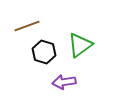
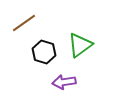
brown line: moved 3 px left, 3 px up; rotated 15 degrees counterclockwise
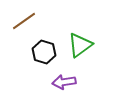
brown line: moved 2 px up
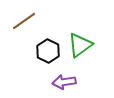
black hexagon: moved 4 px right, 1 px up; rotated 10 degrees clockwise
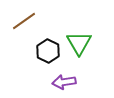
green triangle: moved 1 px left, 2 px up; rotated 24 degrees counterclockwise
